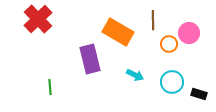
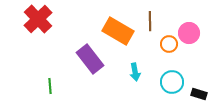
brown line: moved 3 px left, 1 px down
orange rectangle: moved 1 px up
purple rectangle: rotated 24 degrees counterclockwise
cyan arrow: moved 3 px up; rotated 54 degrees clockwise
green line: moved 1 px up
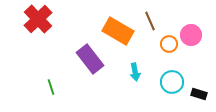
brown line: rotated 24 degrees counterclockwise
pink circle: moved 2 px right, 2 px down
green line: moved 1 px right, 1 px down; rotated 14 degrees counterclockwise
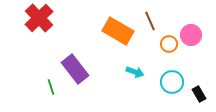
red cross: moved 1 px right, 1 px up
purple rectangle: moved 15 px left, 10 px down
cyan arrow: rotated 60 degrees counterclockwise
black rectangle: rotated 42 degrees clockwise
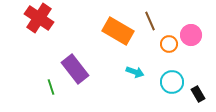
red cross: rotated 12 degrees counterclockwise
black rectangle: moved 1 px left
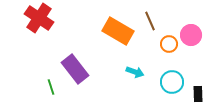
black rectangle: rotated 28 degrees clockwise
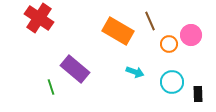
purple rectangle: rotated 12 degrees counterclockwise
